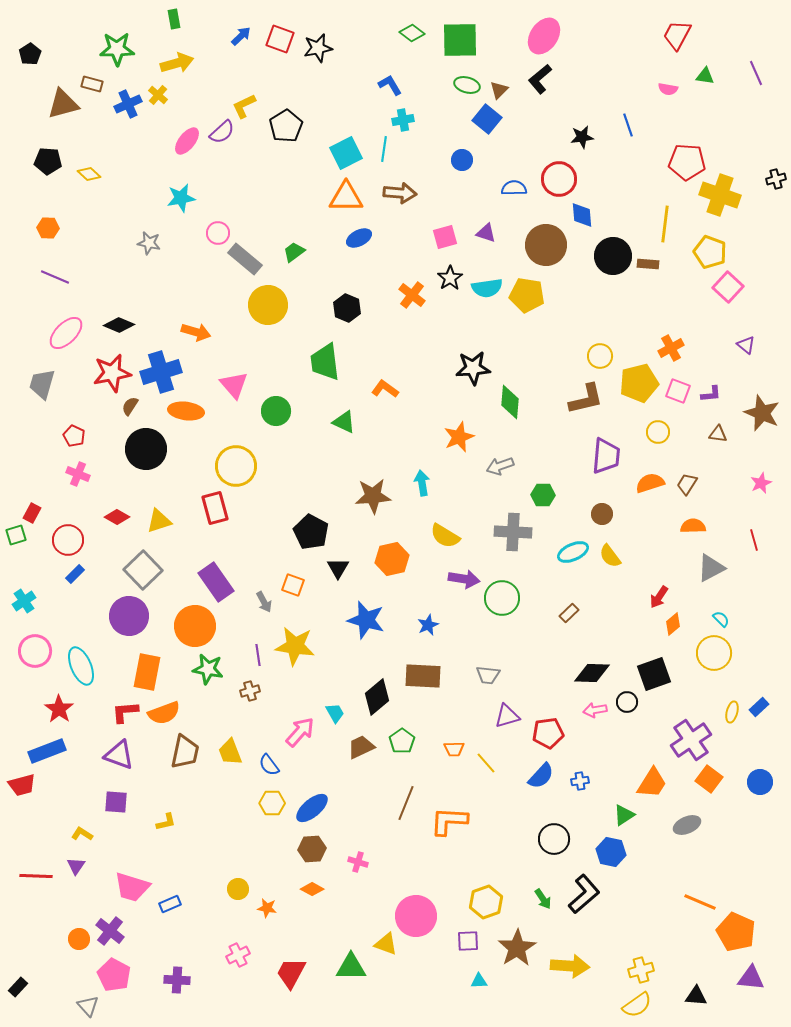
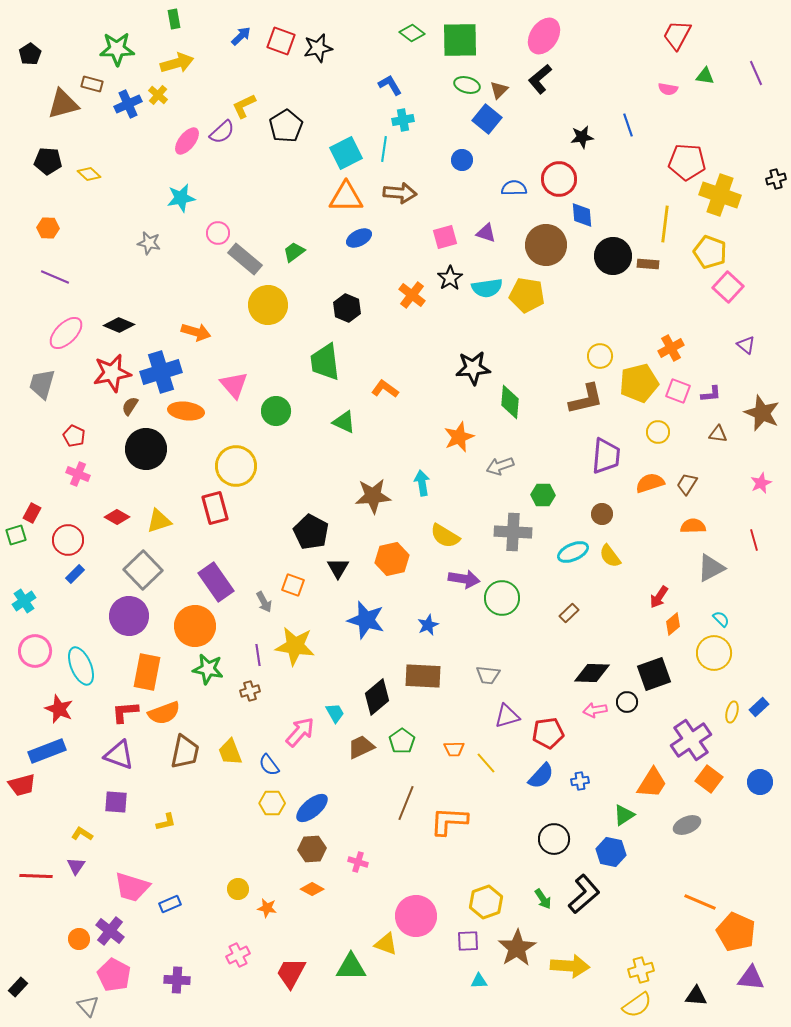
red square at (280, 39): moved 1 px right, 2 px down
red star at (59, 709): rotated 12 degrees counterclockwise
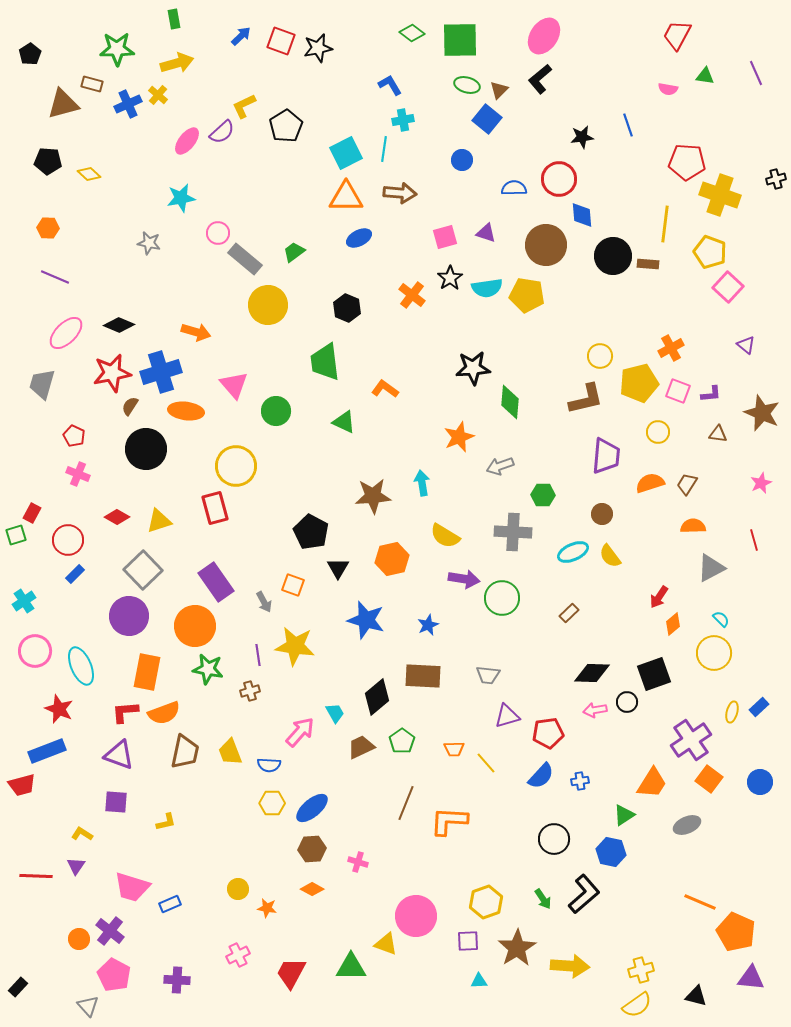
blue semicircle at (269, 765): rotated 50 degrees counterclockwise
black triangle at (696, 996): rotated 10 degrees clockwise
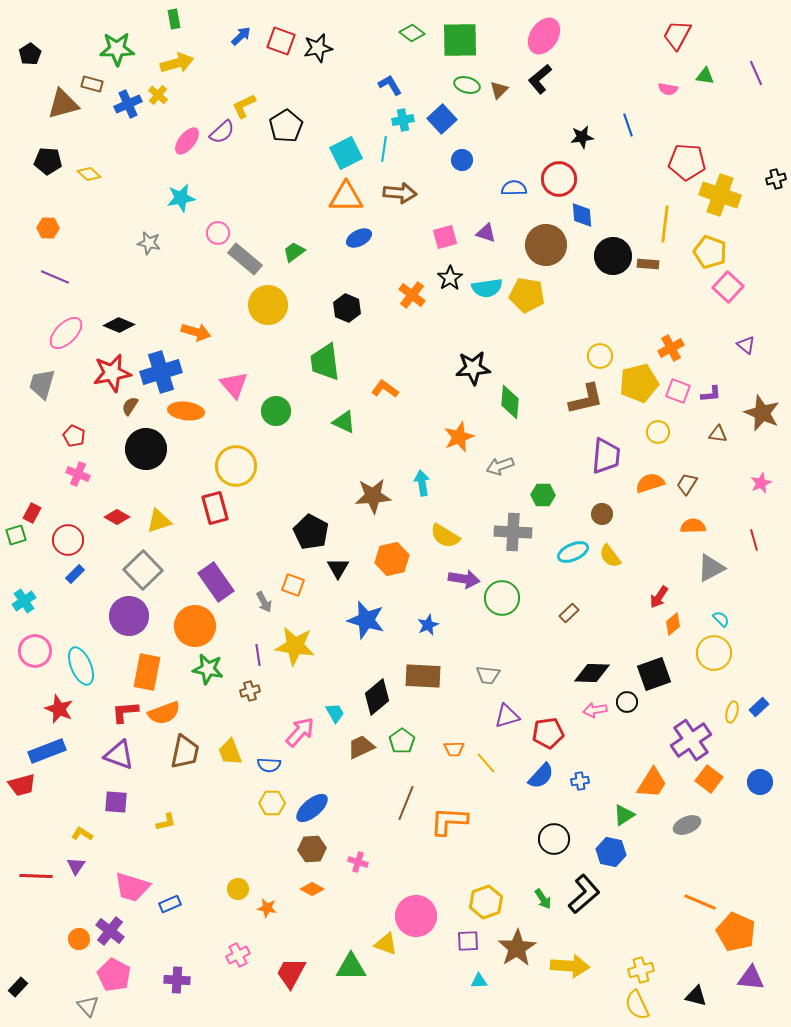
blue square at (487, 119): moved 45 px left; rotated 8 degrees clockwise
yellow semicircle at (637, 1005): rotated 100 degrees clockwise
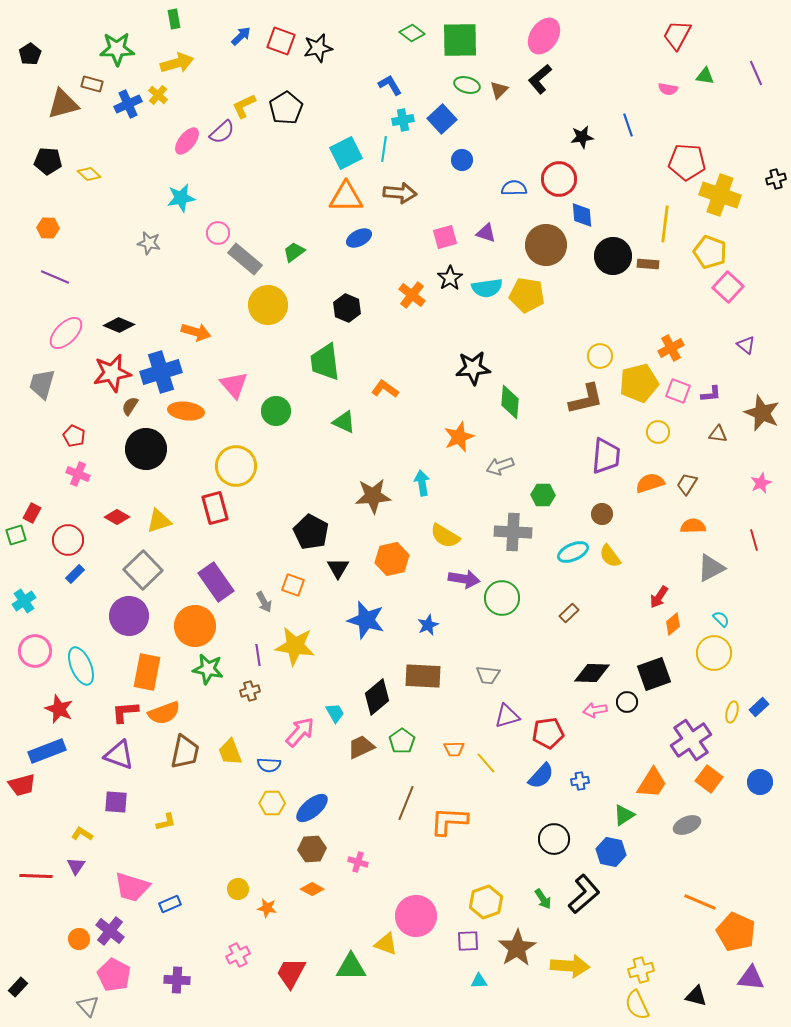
black pentagon at (286, 126): moved 18 px up
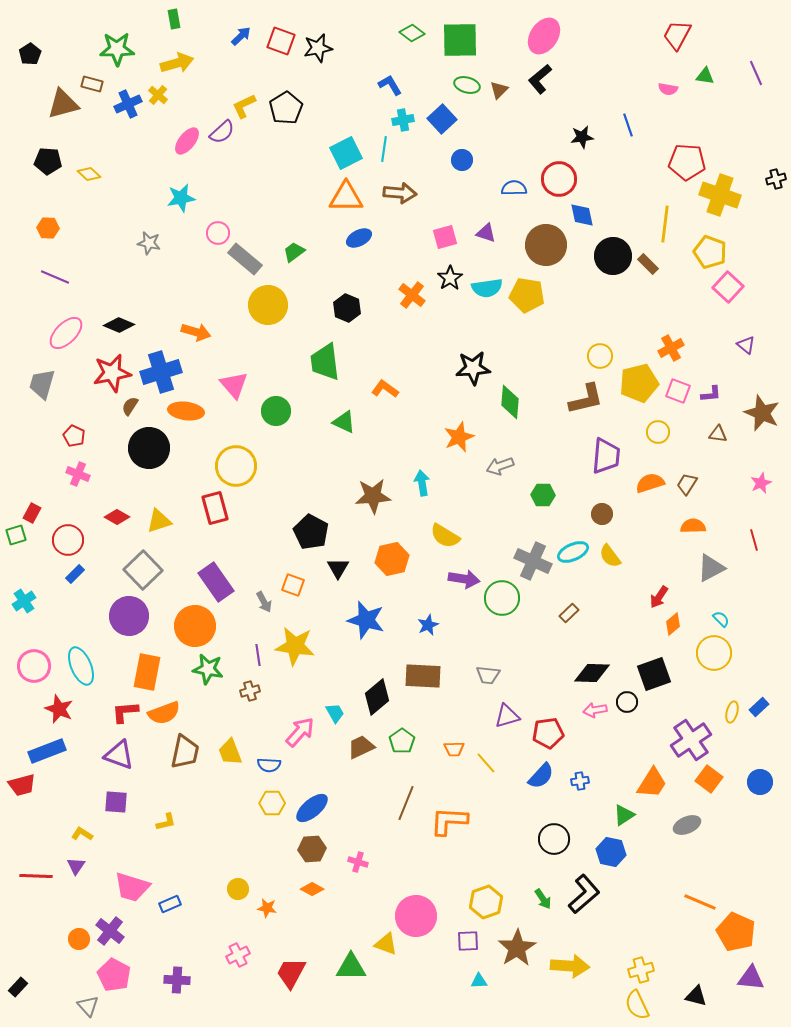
blue diamond at (582, 215): rotated 8 degrees counterclockwise
brown rectangle at (648, 264): rotated 40 degrees clockwise
black circle at (146, 449): moved 3 px right, 1 px up
gray cross at (513, 532): moved 20 px right, 29 px down; rotated 21 degrees clockwise
pink circle at (35, 651): moved 1 px left, 15 px down
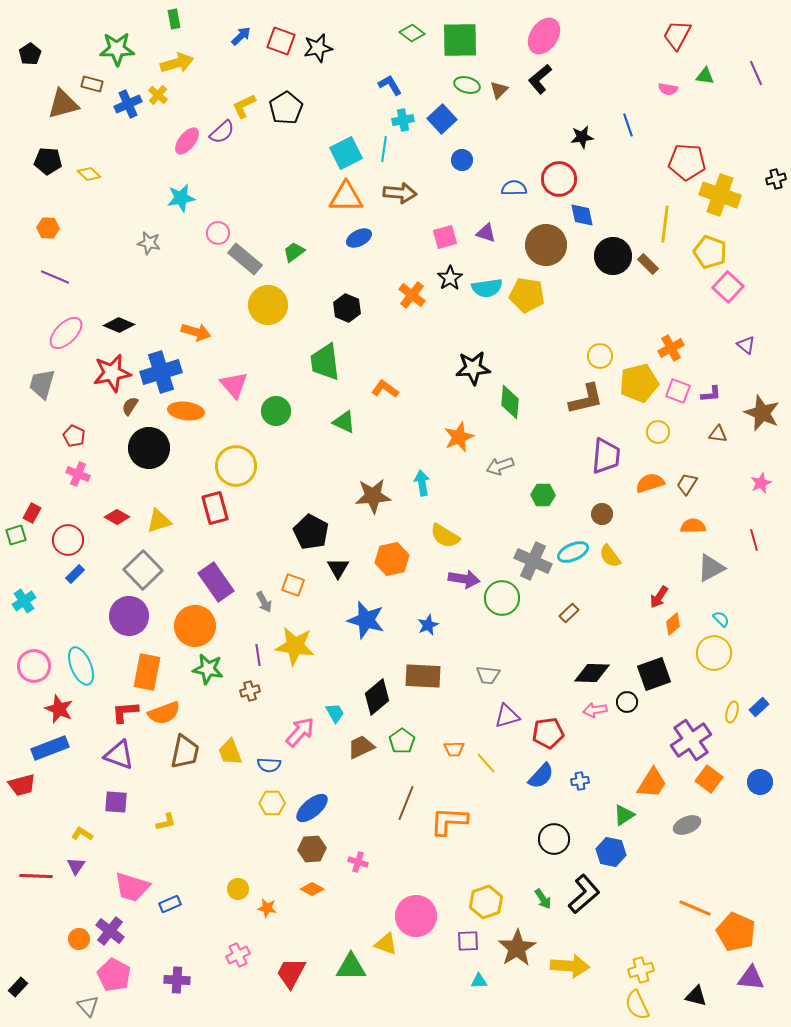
blue rectangle at (47, 751): moved 3 px right, 3 px up
orange line at (700, 902): moved 5 px left, 6 px down
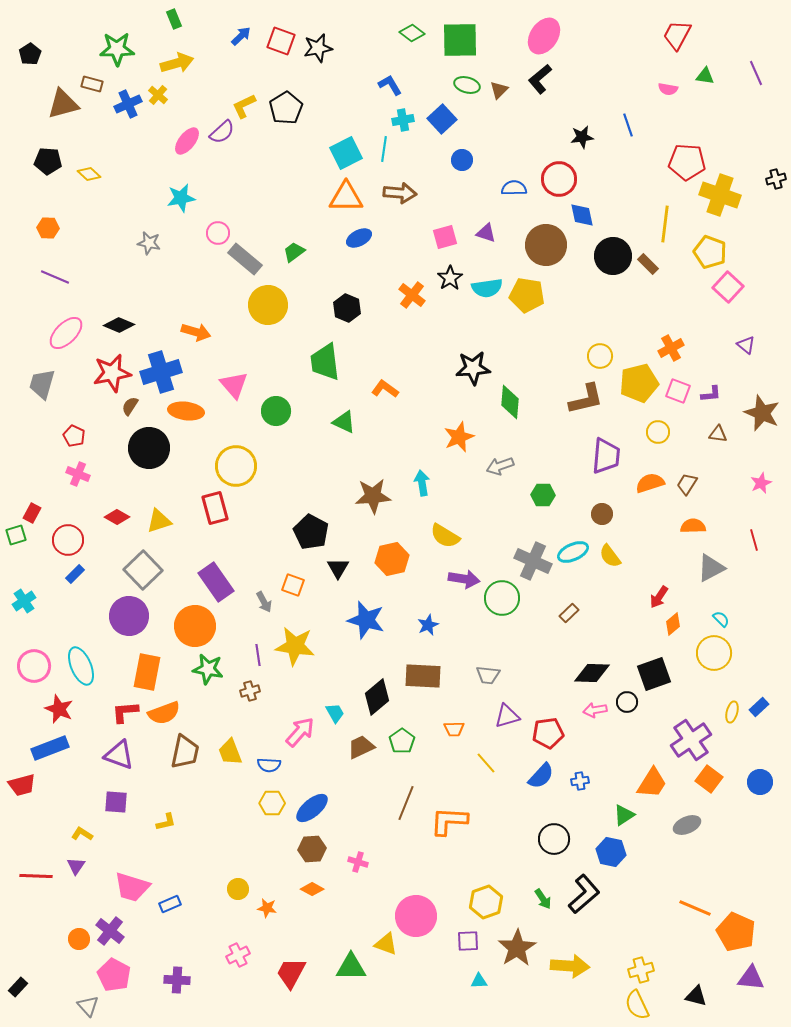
green rectangle at (174, 19): rotated 12 degrees counterclockwise
orange trapezoid at (454, 749): moved 20 px up
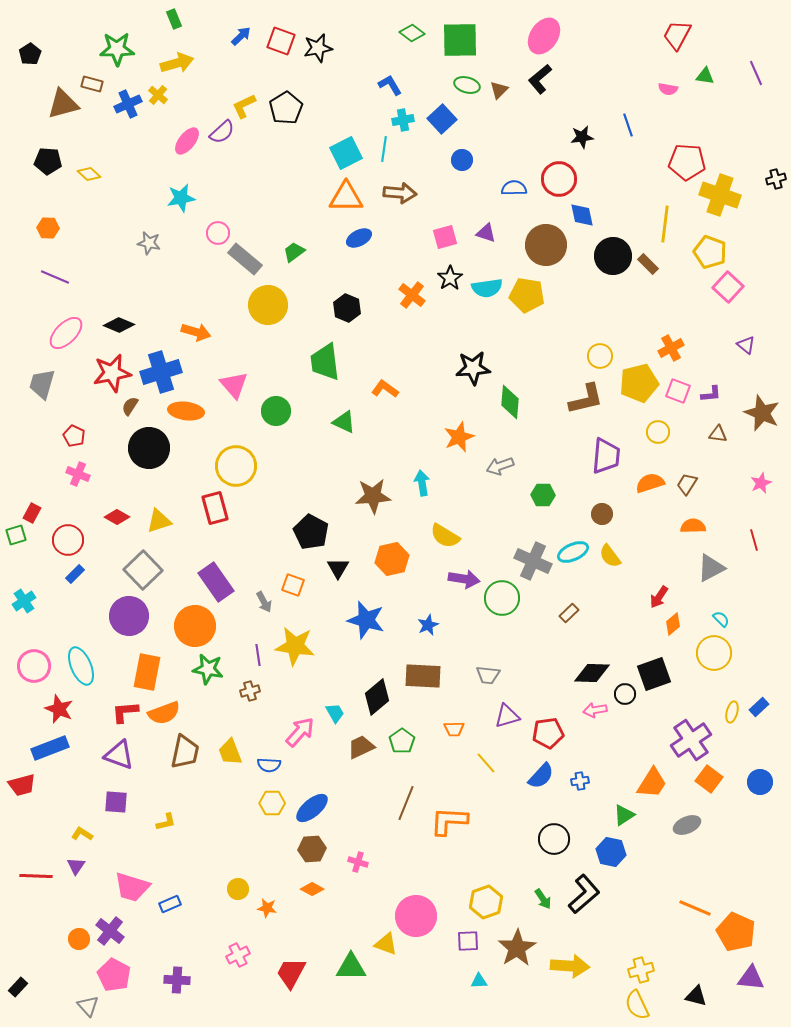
black circle at (627, 702): moved 2 px left, 8 px up
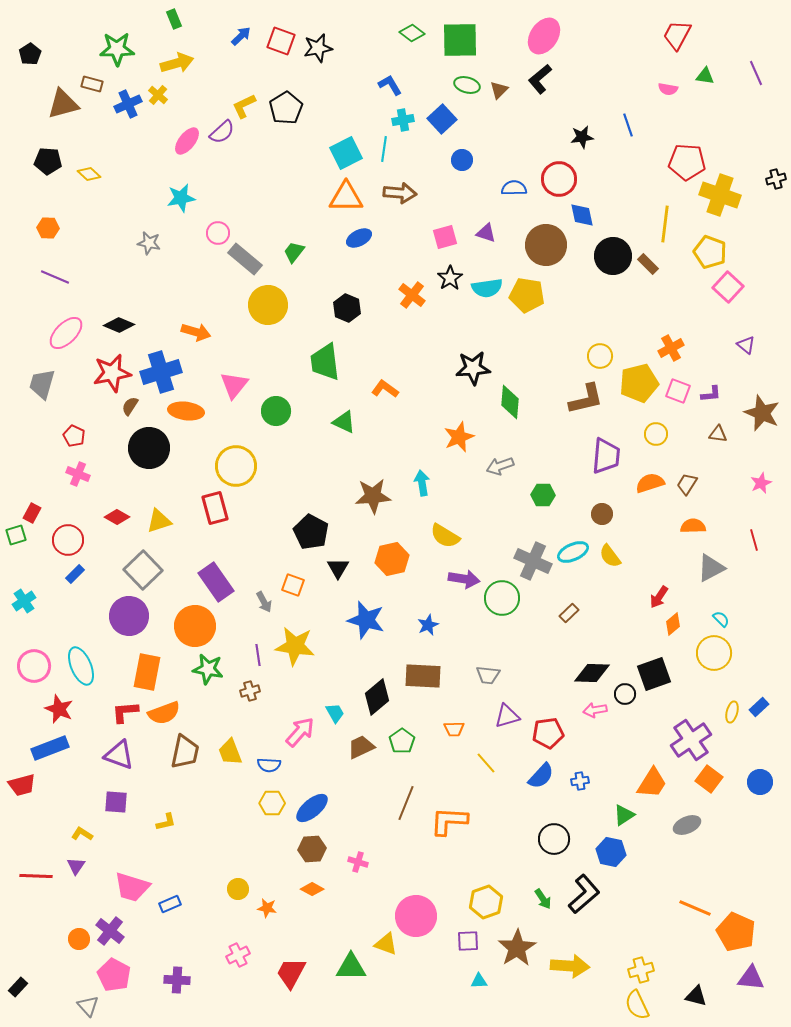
green trapezoid at (294, 252): rotated 15 degrees counterclockwise
pink triangle at (234, 385): rotated 20 degrees clockwise
yellow circle at (658, 432): moved 2 px left, 2 px down
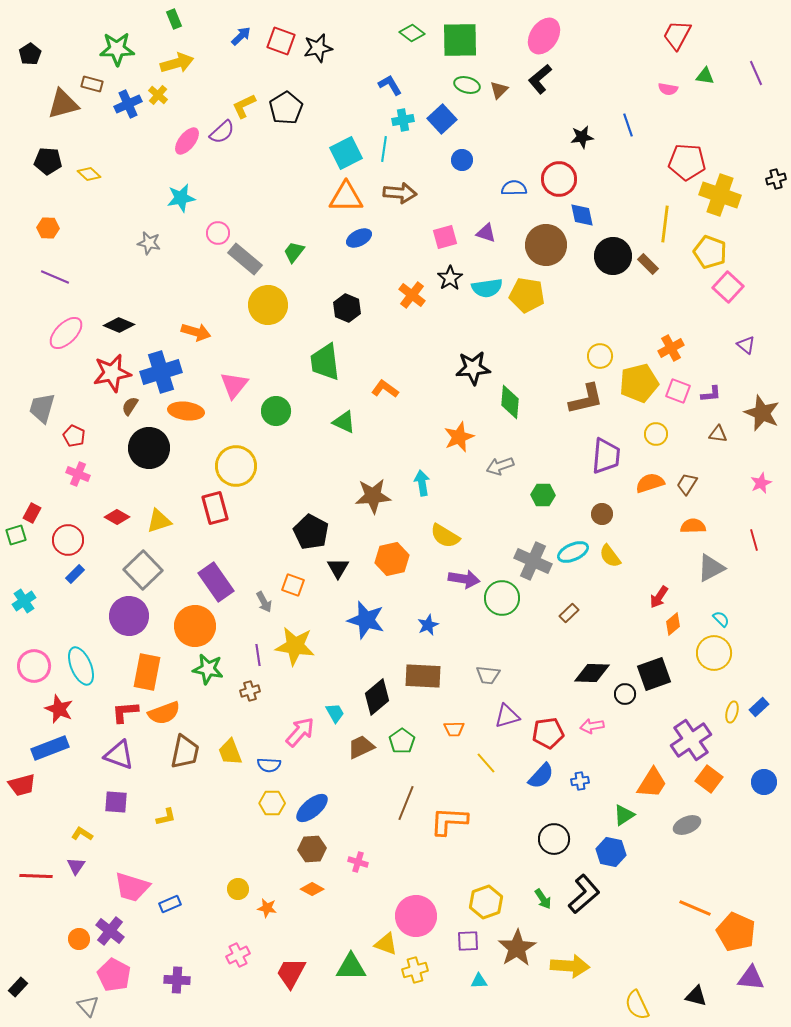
gray trapezoid at (42, 384): moved 24 px down
pink arrow at (595, 710): moved 3 px left, 16 px down
blue circle at (760, 782): moved 4 px right
yellow L-shape at (166, 822): moved 5 px up
yellow cross at (641, 970): moved 226 px left
